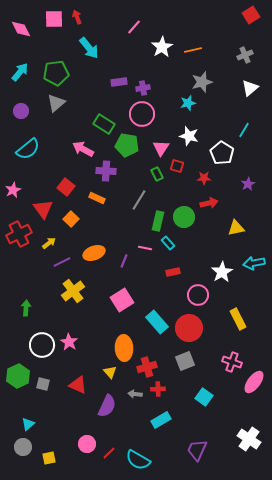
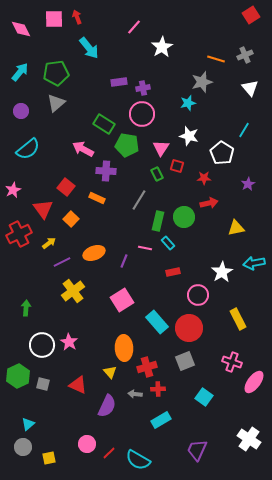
orange line at (193, 50): moved 23 px right, 9 px down; rotated 30 degrees clockwise
white triangle at (250, 88): rotated 30 degrees counterclockwise
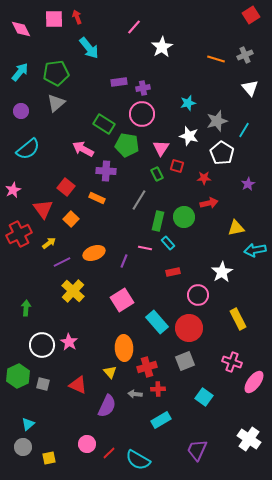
gray star at (202, 82): moved 15 px right, 39 px down
cyan arrow at (254, 263): moved 1 px right, 13 px up
yellow cross at (73, 291): rotated 10 degrees counterclockwise
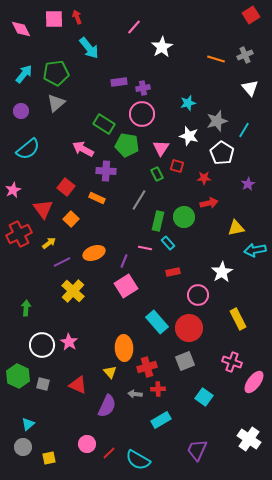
cyan arrow at (20, 72): moved 4 px right, 2 px down
pink square at (122, 300): moved 4 px right, 14 px up
green hexagon at (18, 376): rotated 10 degrees counterclockwise
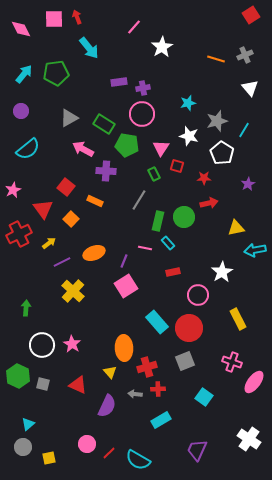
gray triangle at (56, 103): moved 13 px right, 15 px down; rotated 12 degrees clockwise
green rectangle at (157, 174): moved 3 px left
orange rectangle at (97, 198): moved 2 px left, 3 px down
pink star at (69, 342): moved 3 px right, 2 px down
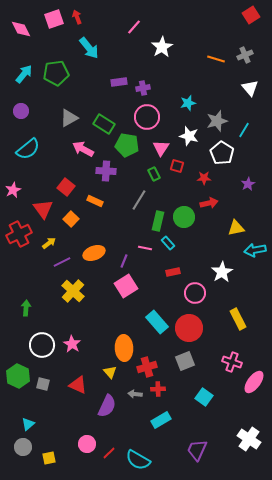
pink square at (54, 19): rotated 18 degrees counterclockwise
pink circle at (142, 114): moved 5 px right, 3 px down
pink circle at (198, 295): moved 3 px left, 2 px up
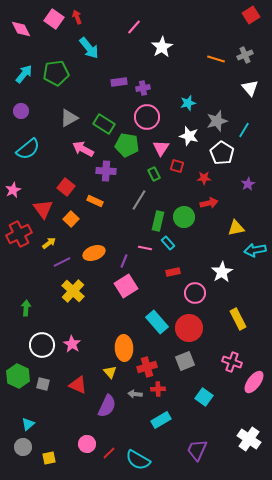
pink square at (54, 19): rotated 36 degrees counterclockwise
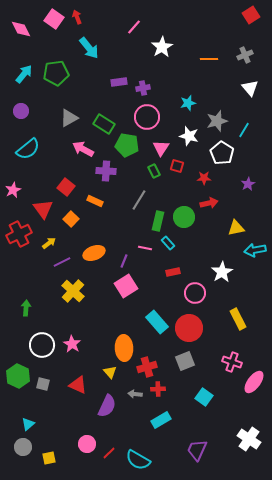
orange line at (216, 59): moved 7 px left; rotated 18 degrees counterclockwise
green rectangle at (154, 174): moved 3 px up
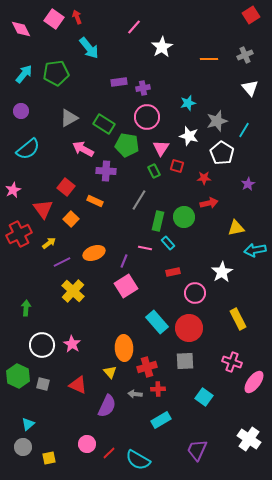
gray square at (185, 361): rotated 18 degrees clockwise
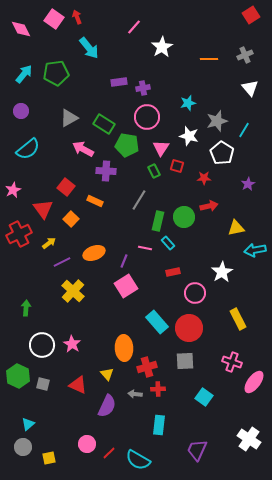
red arrow at (209, 203): moved 3 px down
yellow triangle at (110, 372): moved 3 px left, 2 px down
cyan rectangle at (161, 420): moved 2 px left, 5 px down; rotated 54 degrees counterclockwise
